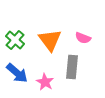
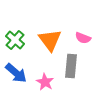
gray rectangle: moved 1 px left, 1 px up
blue arrow: moved 1 px left
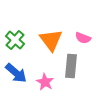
orange triangle: moved 1 px right
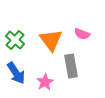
pink semicircle: moved 1 px left, 4 px up
gray rectangle: rotated 15 degrees counterclockwise
blue arrow: rotated 15 degrees clockwise
pink star: rotated 12 degrees clockwise
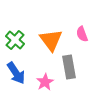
pink semicircle: rotated 49 degrees clockwise
gray rectangle: moved 2 px left, 1 px down
